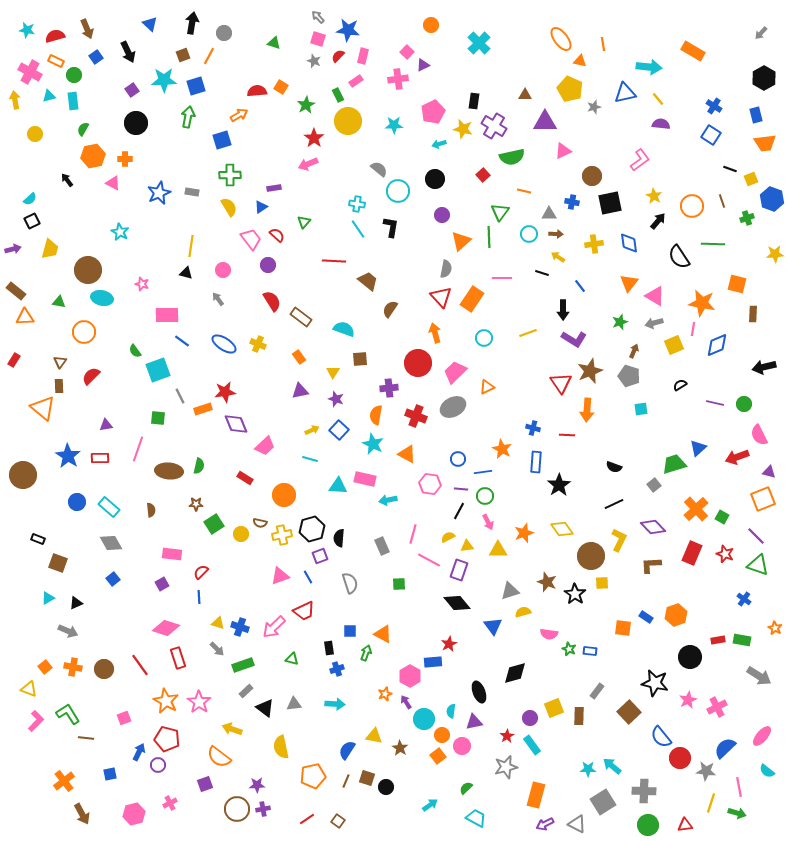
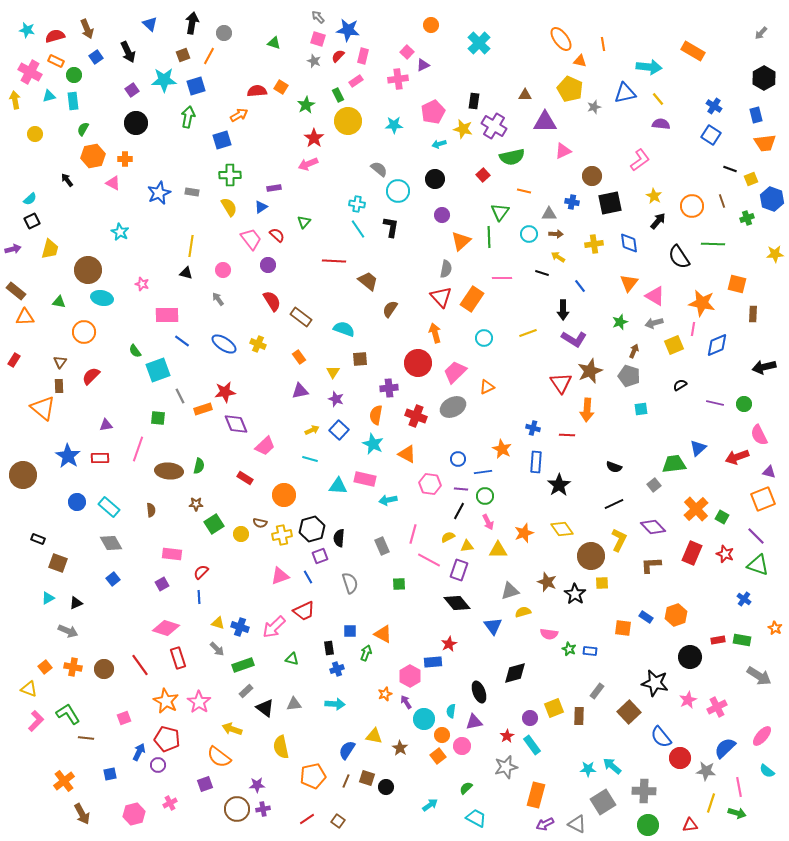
green trapezoid at (674, 464): rotated 10 degrees clockwise
red triangle at (685, 825): moved 5 px right
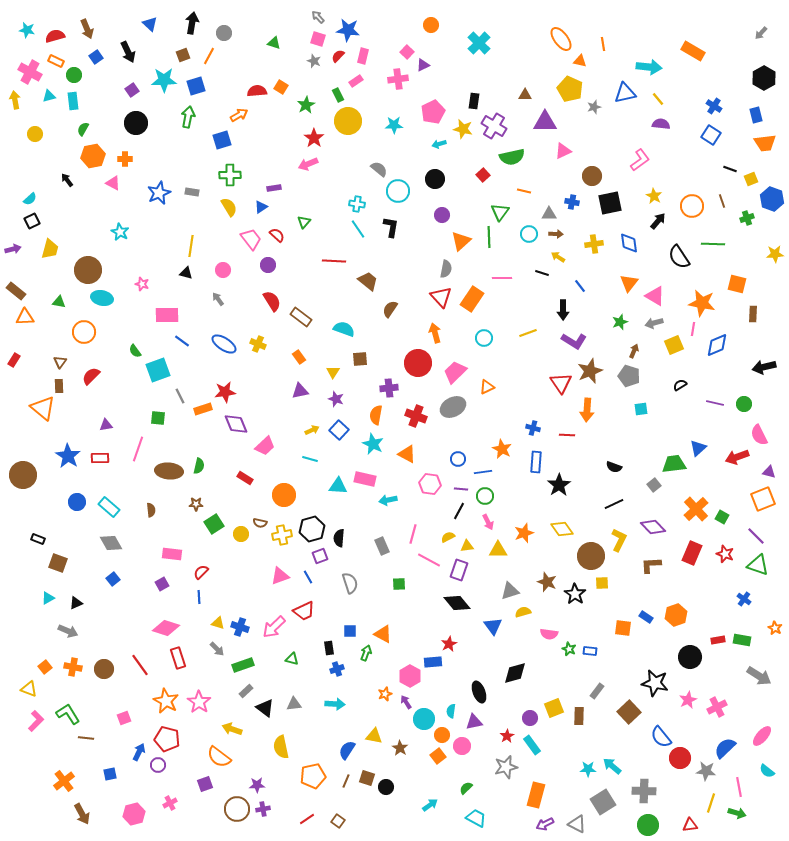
purple L-shape at (574, 339): moved 2 px down
